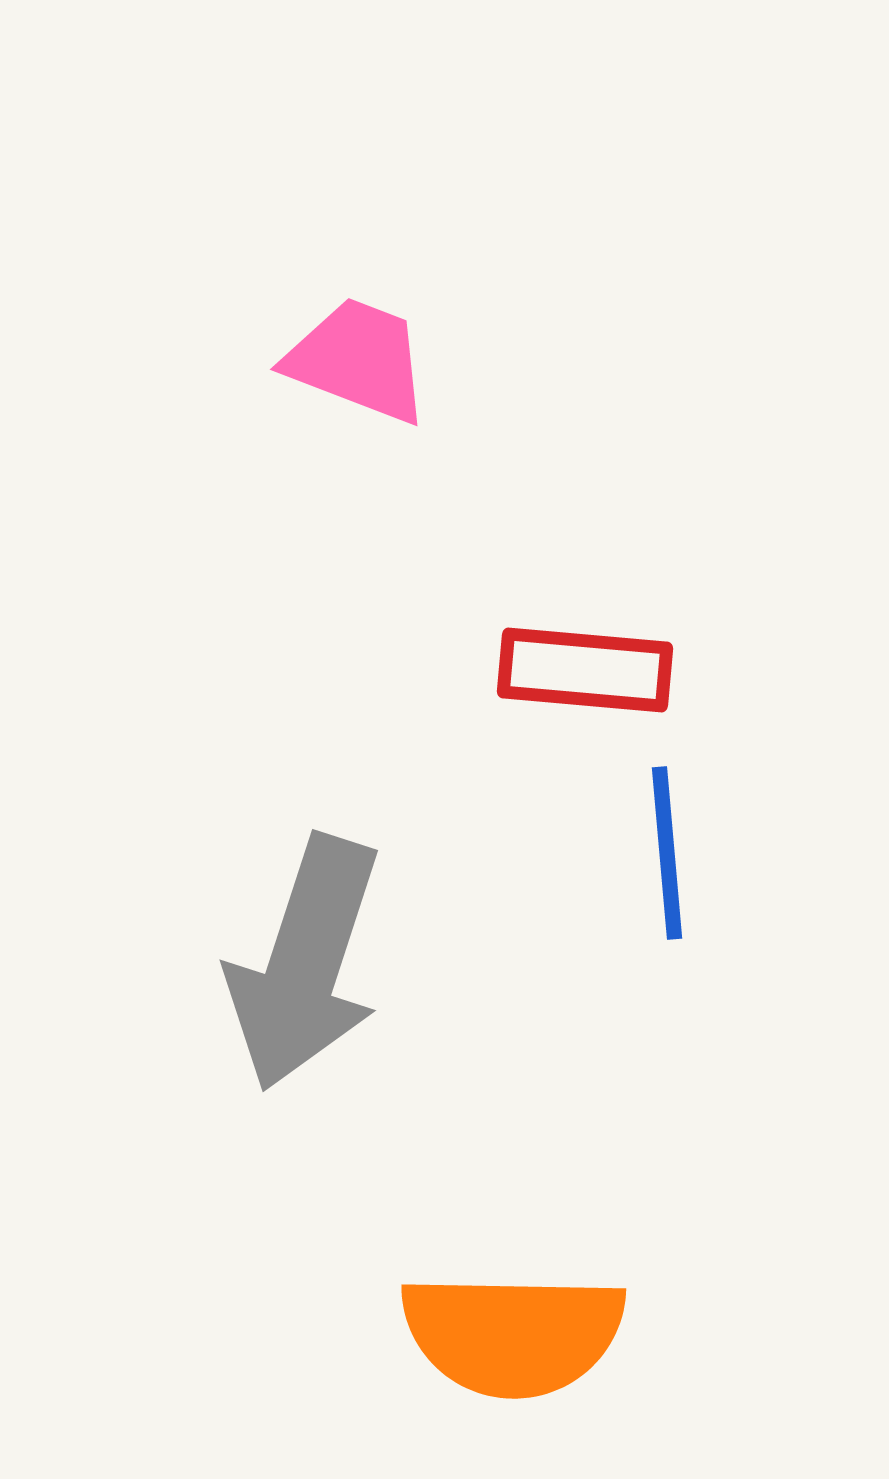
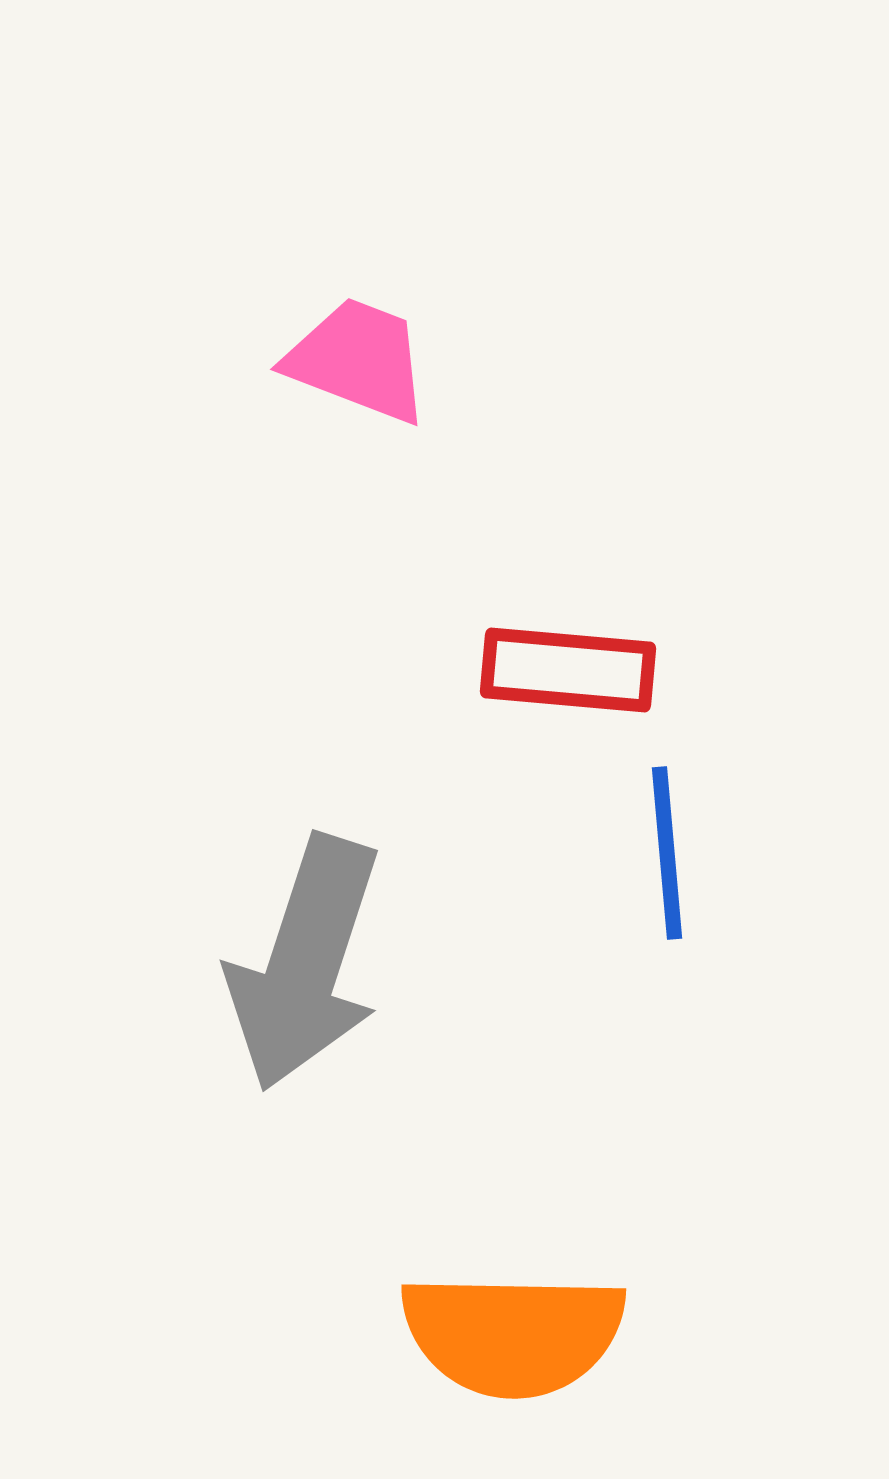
red rectangle: moved 17 px left
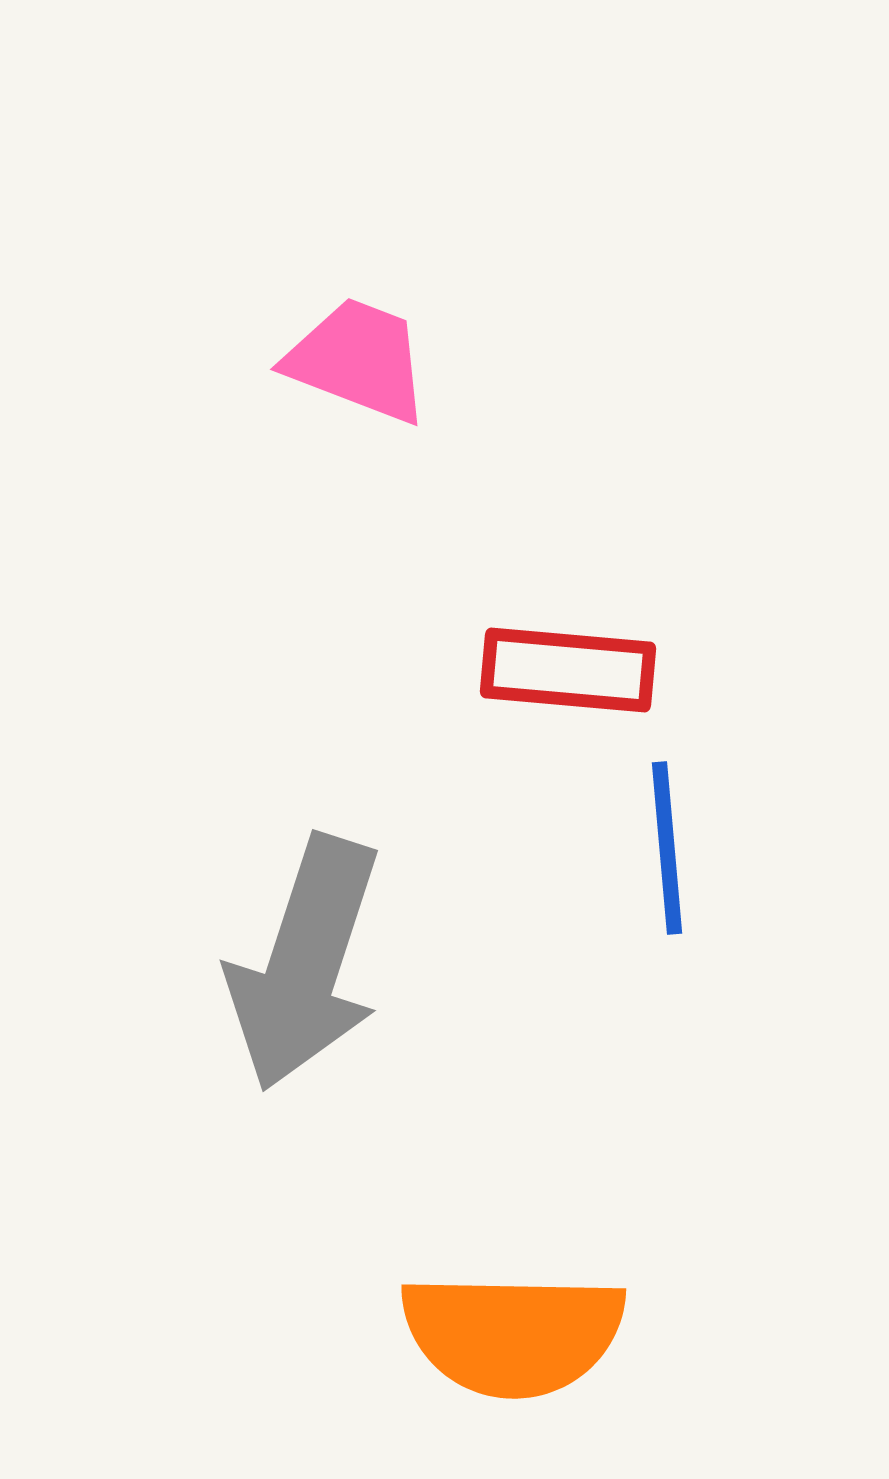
blue line: moved 5 px up
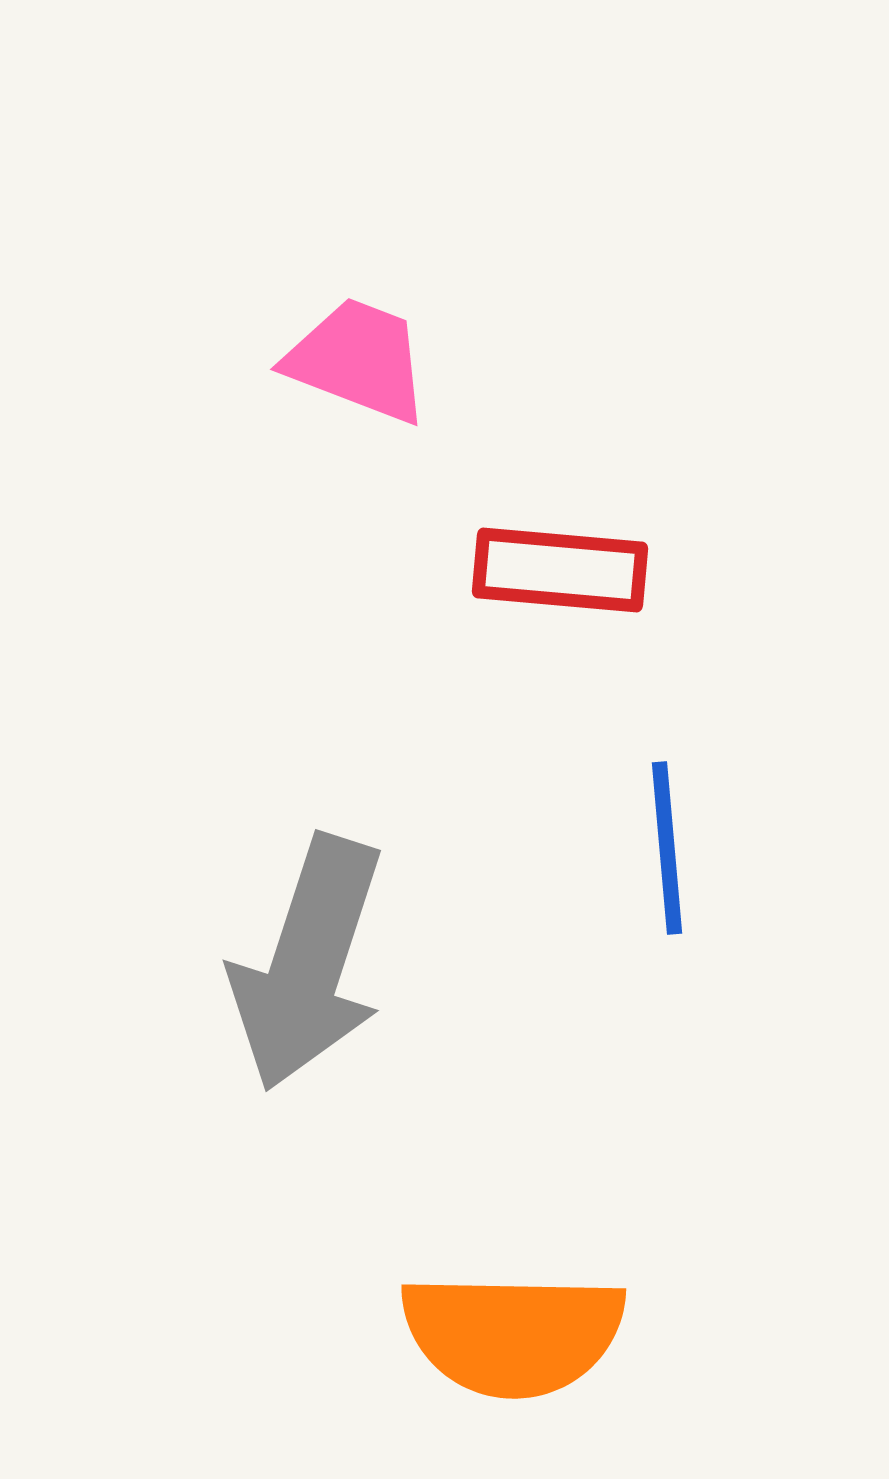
red rectangle: moved 8 px left, 100 px up
gray arrow: moved 3 px right
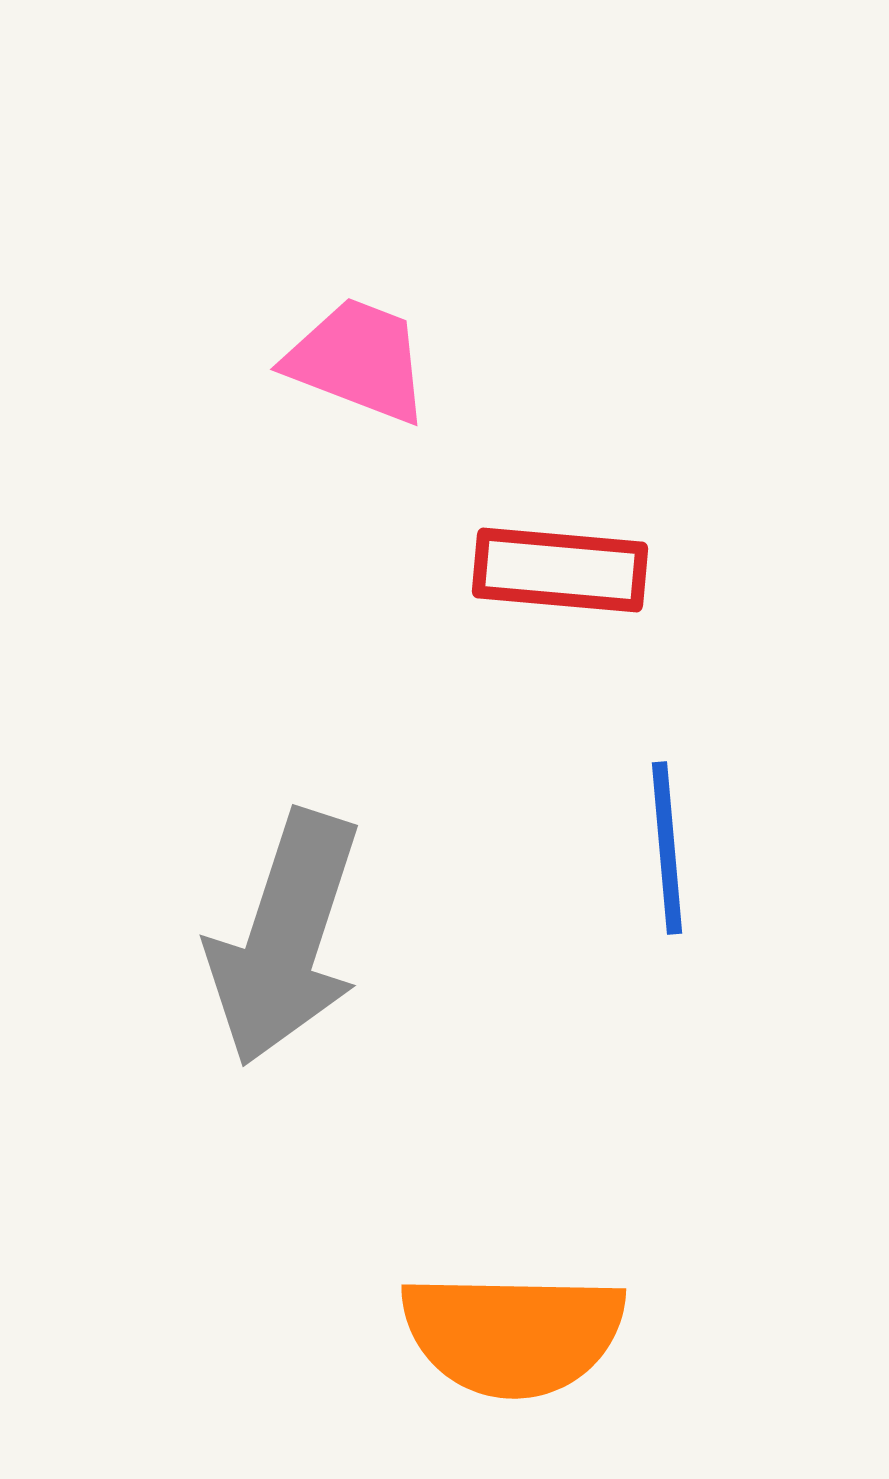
gray arrow: moved 23 px left, 25 px up
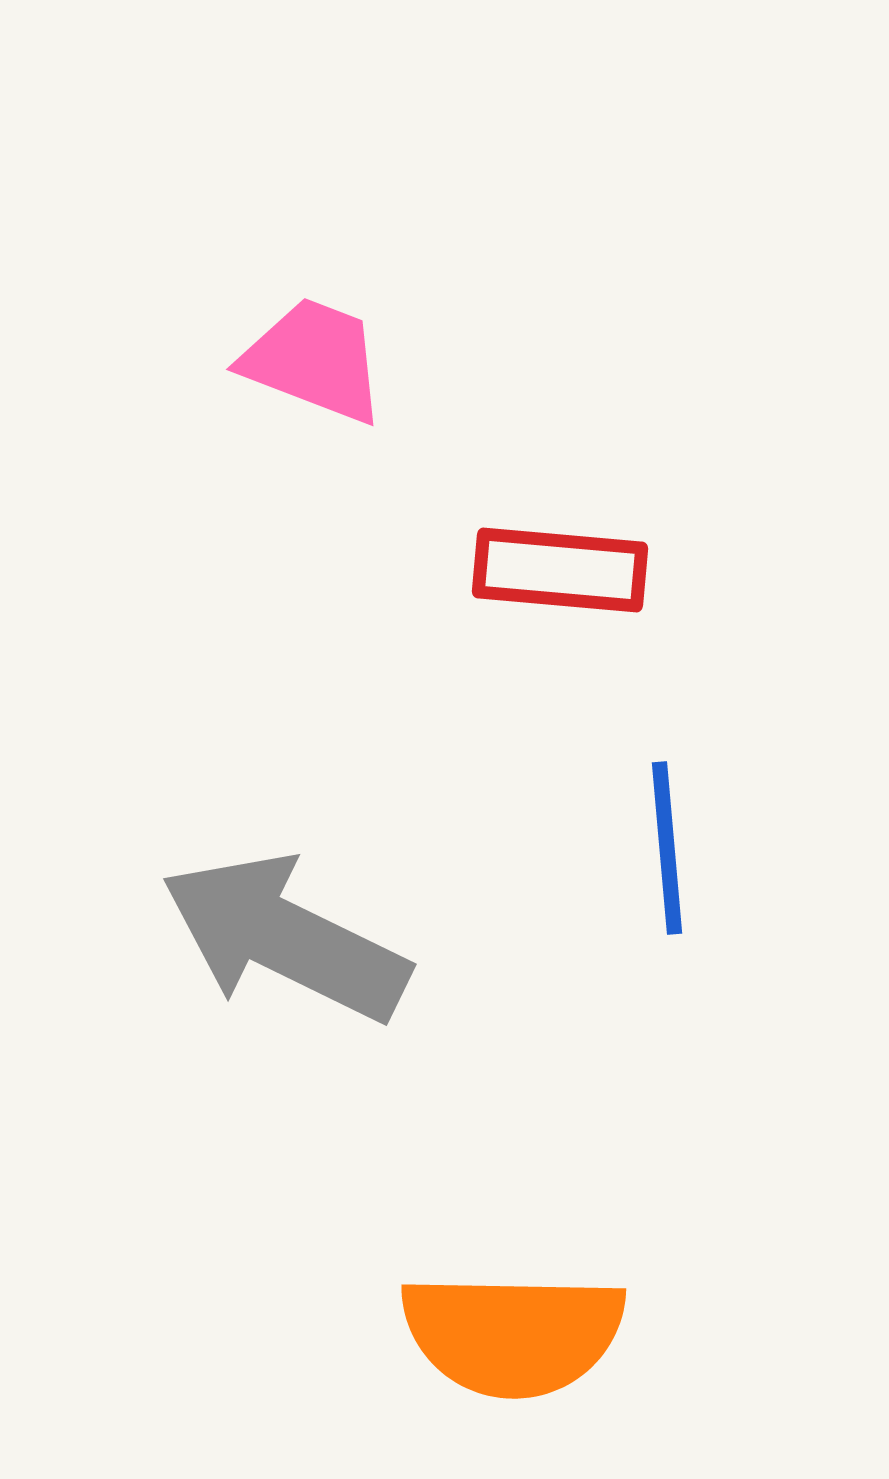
pink trapezoid: moved 44 px left
gray arrow: rotated 98 degrees clockwise
